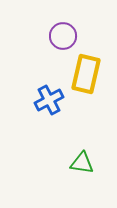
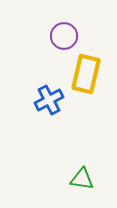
purple circle: moved 1 px right
green triangle: moved 16 px down
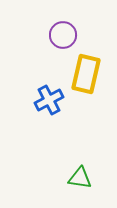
purple circle: moved 1 px left, 1 px up
green triangle: moved 2 px left, 1 px up
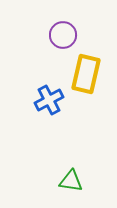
green triangle: moved 9 px left, 3 px down
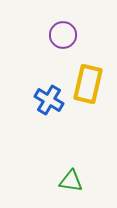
yellow rectangle: moved 2 px right, 10 px down
blue cross: rotated 32 degrees counterclockwise
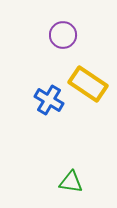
yellow rectangle: rotated 69 degrees counterclockwise
green triangle: moved 1 px down
